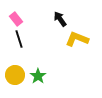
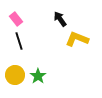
black line: moved 2 px down
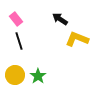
black arrow: rotated 21 degrees counterclockwise
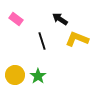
pink rectangle: rotated 16 degrees counterclockwise
black line: moved 23 px right
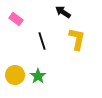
black arrow: moved 3 px right, 7 px up
yellow L-shape: rotated 80 degrees clockwise
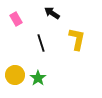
black arrow: moved 11 px left, 1 px down
pink rectangle: rotated 24 degrees clockwise
black line: moved 1 px left, 2 px down
green star: moved 2 px down
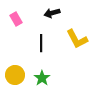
black arrow: rotated 49 degrees counterclockwise
yellow L-shape: rotated 140 degrees clockwise
black line: rotated 18 degrees clockwise
green star: moved 4 px right
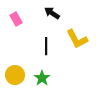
black arrow: rotated 49 degrees clockwise
black line: moved 5 px right, 3 px down
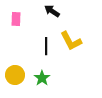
black arrow: moved 2 px up
pink rectangle: rotated 32 degrees clockwise
yellow L-shape: moved 6 px left, 2 px down
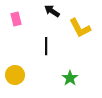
pink rectangle: rotated 16 degrees counterclockwise
yellow L-shape: moved 9 px right, 13 px up
green star: moved 28 px right
